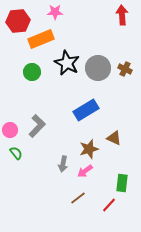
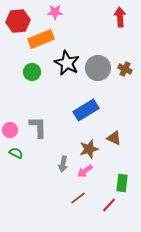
red arrow: moved 2 px left, 2 px down
gray L-shape: moved 1 px right, 1 px down; rotated 45 degrees counterclockwise
green semicircle: rotated 24 degrees counterclockwise
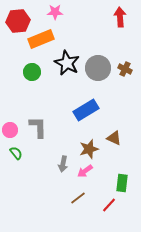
green semicircle: rotated 24 degrees clockwise
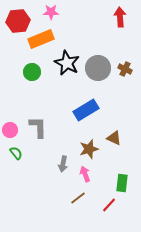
pink star: moved 4 px left
pink arrow: moved 3 px down; rotated 105 degrees clockwise
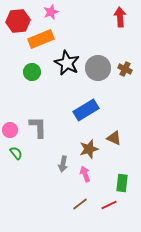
pink star: rotated 21 degrees counterclockwise
brown line: moved 2 px right, 6 px down
red line: rotated 21 degrees clockwise
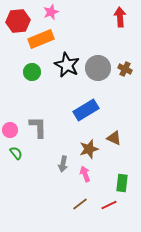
black star: moved 2 px down
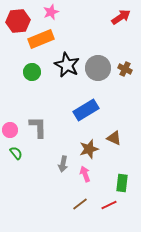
red arrow: moved 1 px right; rotated 60 degrees clockwise
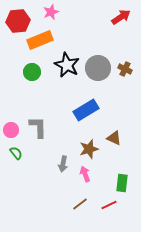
orange rectangle: moved 1 px left, 1 px down
pink circle: moved 1 px right
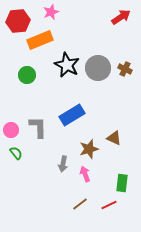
green circle: moved 5 px left, 3 px down
blue rectangle: moved 14 px left, 5 px down
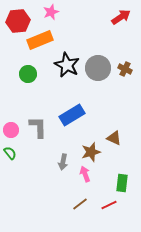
green circle: moved 1 px right, 1 px up
brown star: moved 2 px right, 3 px down
green semicircle: moved 6 px left
gray arrow: moved 2 px up
